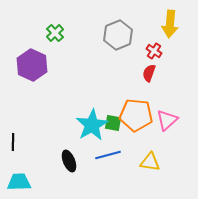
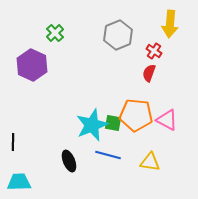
pink triangle: rotated 50 degrees counterclockwise
cyan star: rotated 8 degrees clockwise
blue line: rotated 30 degrees clockwise
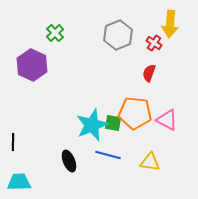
red cross: moved 8 px up
orange pentagon: moved 1 px left, 2 px up
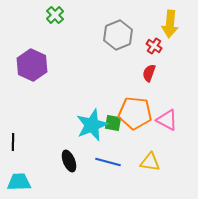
green cross: moved 18 px up
red cross: moved 3 px down
blue line: moved 7 px down
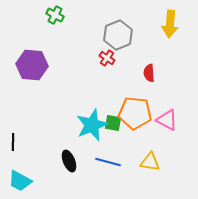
green cross: rotated 18 degrees counterclockwise
red cross: moved 47 px left, 12 px down
purple hexagon: rotated 20 degrees counterclockwise
red semicircle: rotated 24 degrees counterclockwise
cyan trapezoid: moved 1 px right, 1 px up; rotated 150 degrees counterclockwise
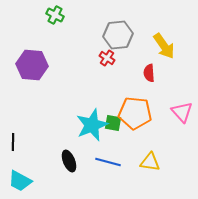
yellow arrow: moved 6 px left, 22 px down; rotated 40 degrees counterclockwise
gray hexagon: rotated 16 degrees clockwise
pink triangle: moved 15 px right, 8 px up; rotated 20 degrees clockwise
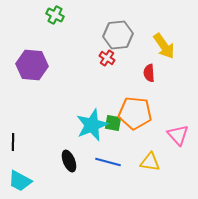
pink triangle: moved 4 px left, 23 px down
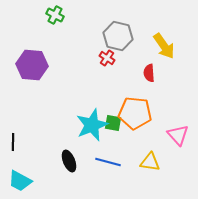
gray hexagon: moved 1 px down; rotated 20 degrees clockwise
